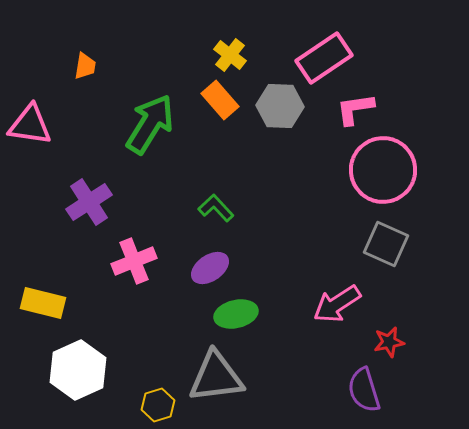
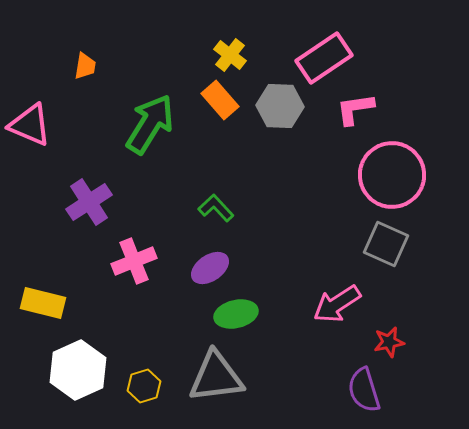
pink triangle: rotated 15 degrees clockwise
pink circle: moved 9 px right, 5 px down
yellow hexagon: moved 14 px left, 19 px up
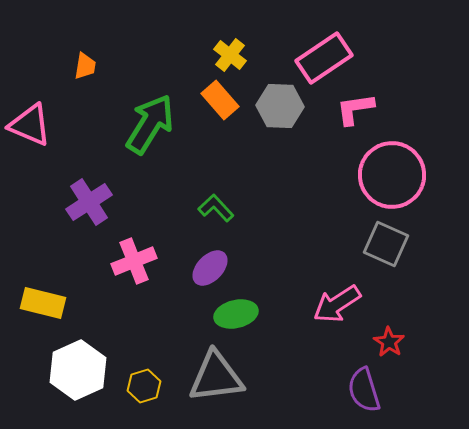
purple ellipse: rotated 12 degrees counterclockwise
red star: rotated 28 degrees counterclockwise
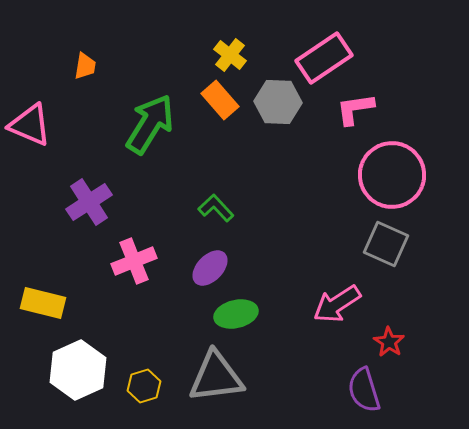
gray hexagon: moved 2 px left, 4 px up
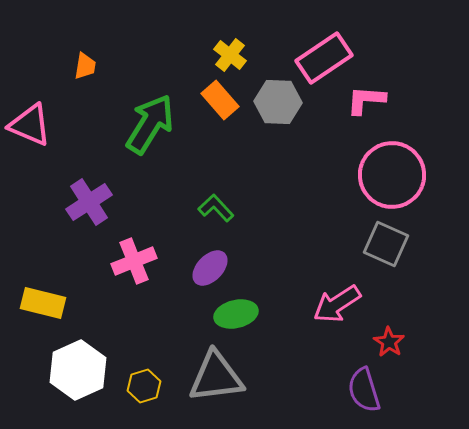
pink L-shape: moved 11 px right, 9 px up; rotated 12 degrees clockwise
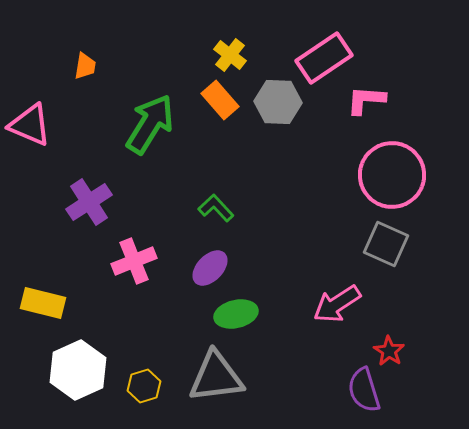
red star: moved 9 px down
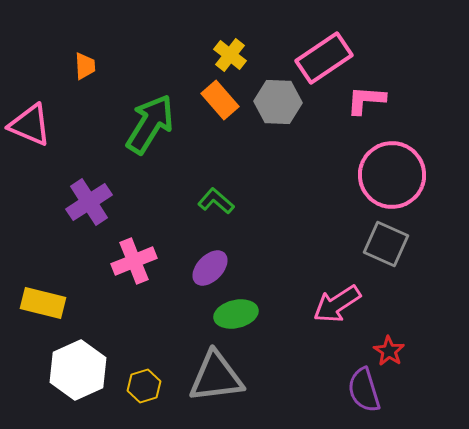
orange trapezoid: rotated 12 degrees counterclockwise
green L-shape: moved 7 px up; rotated 6 degrees counterclockwise
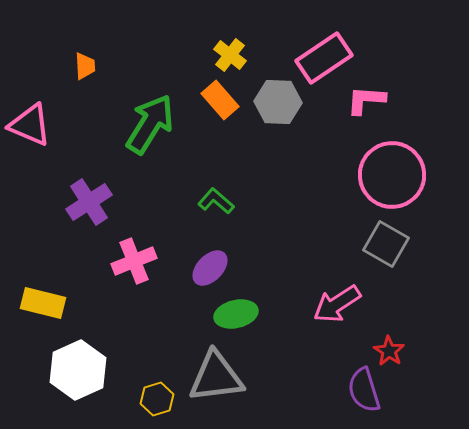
gray square: rotated 6 degrees clockwise
yellow hexagon: moved 13 px right, 13 px down
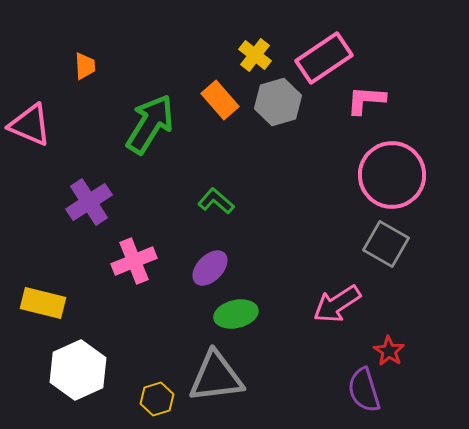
yellow cross: moved 25 px right
gray hexagon: rotated 18 degrees counterclockwise
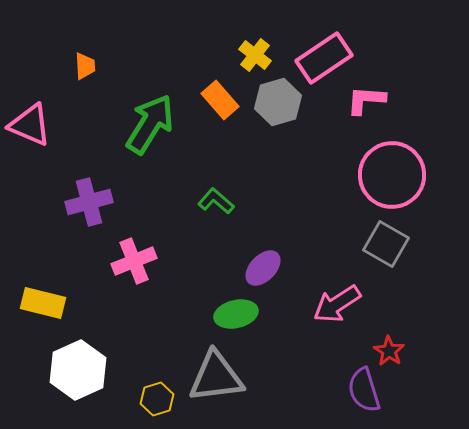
purple cross: rotated 18 degrees clockwise
purple ellipse: moved 53 px right
